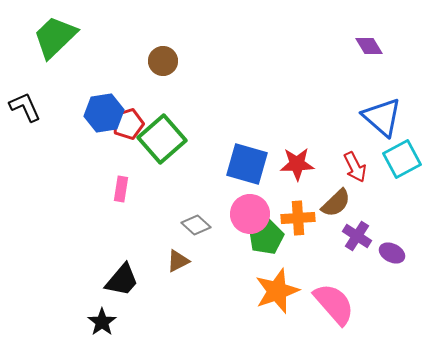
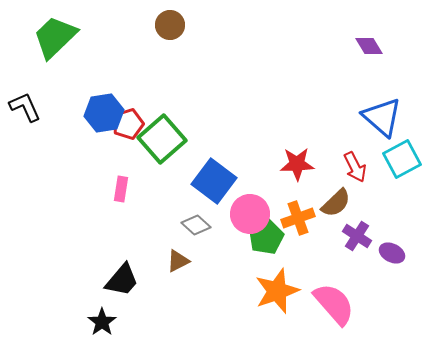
brown circle: moved 7 px right, 36 px up
blue square: moved 33 px left, 17 px down; rotated 21 degrees clockwise
orange cross: rotated 16 degrees counterclockwise
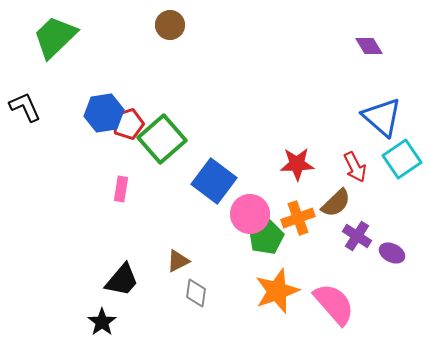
cyan square: rotated 6 degrees counterclockwise
gray diamond: moved 68 px down; rotated 56 degrees clockwise
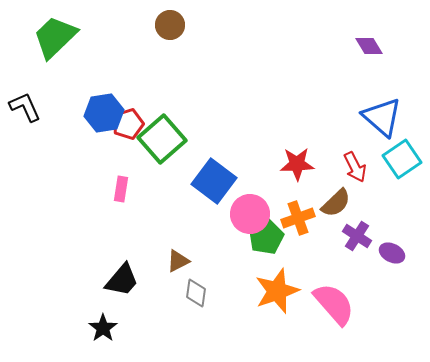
black star: moved 1 px right, 6 px down
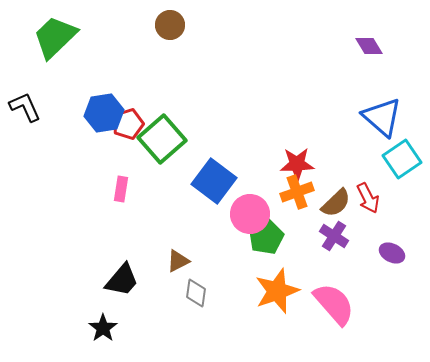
red arrow: moved 13 px right, 31 px down
orange cross: moved 1 px left, 26 px up
purple cross: moved 23 px left
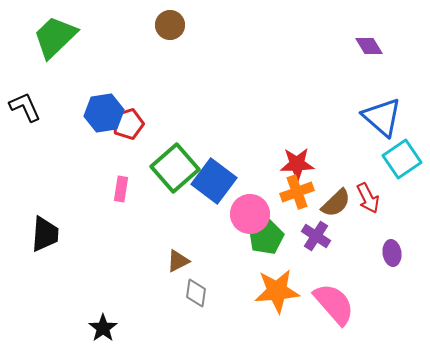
green square: moved 13 px right, 29 px down
purple cross: moved 18 px left
purple ellipse: rotated 55 degrees clockwise
black trapezoid: moved 77 px left, 46 px up; rotated 36 degrees counterclockwise
orange star: rotated 15 degrees clockwise
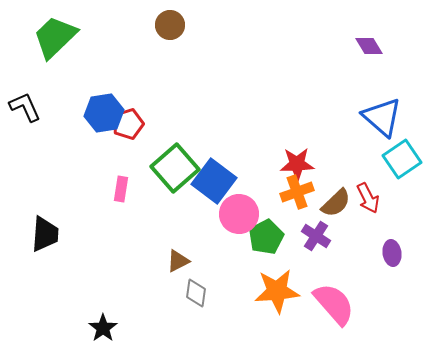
pink circle: moved 11 px left
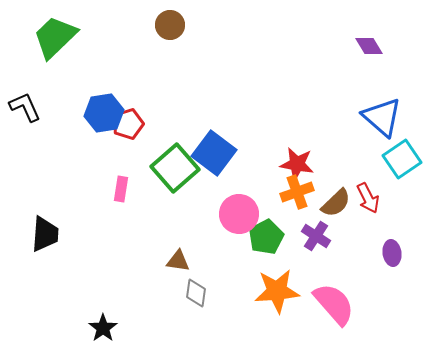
red star: rotated 12 degrees clockwise
blue square: moved 28 px up
brown triangle: rotated 35 degrees clockwise
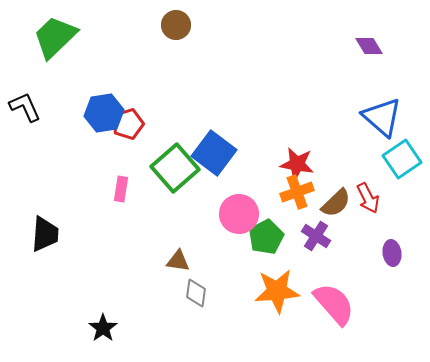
brown circle: moved 6 px right
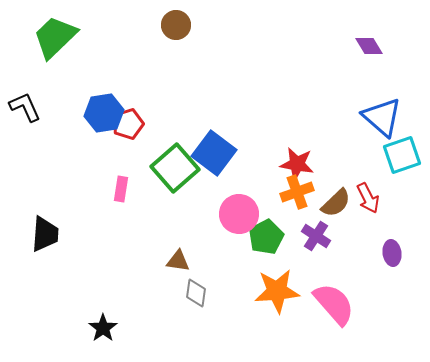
cyan square: moved 4 px up; rotated 15 degrees clockwise
